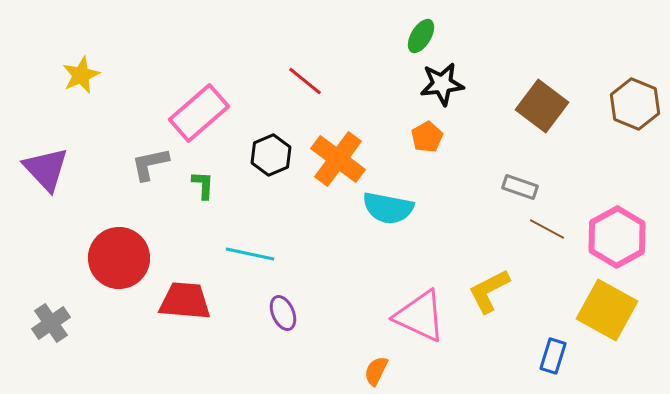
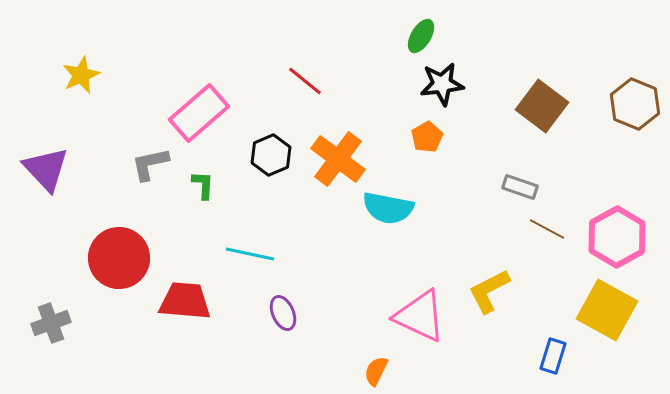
gray cross: rotated 15 degrees clockwise
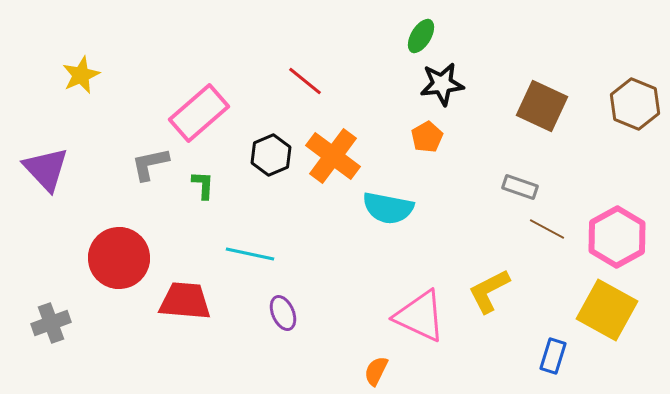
brown square: rotated 12 degrees counterclockwise
orange cross: moved 5 px left, 3 px up
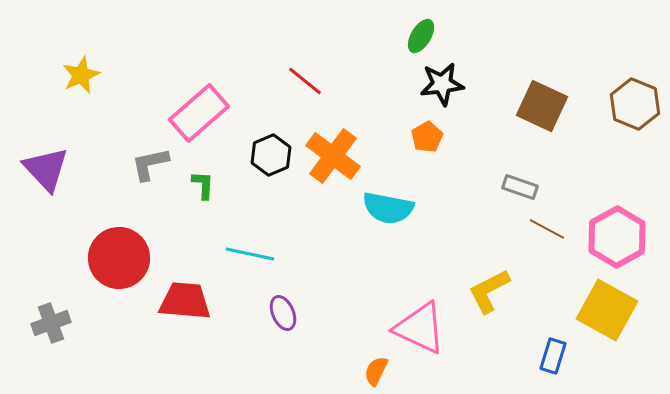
pink triangle: moved 12 px down
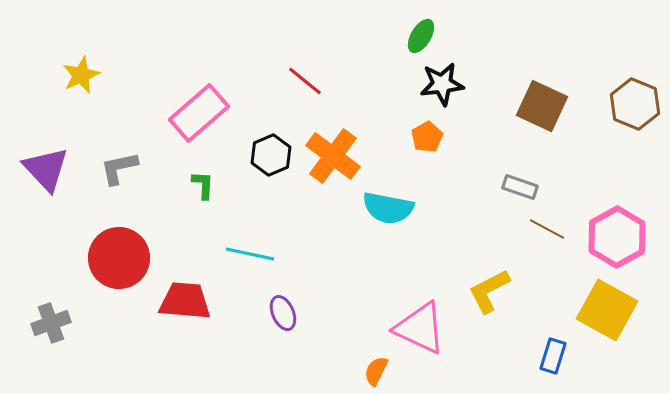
gray L-shape: moved 31 px left, 4 px down
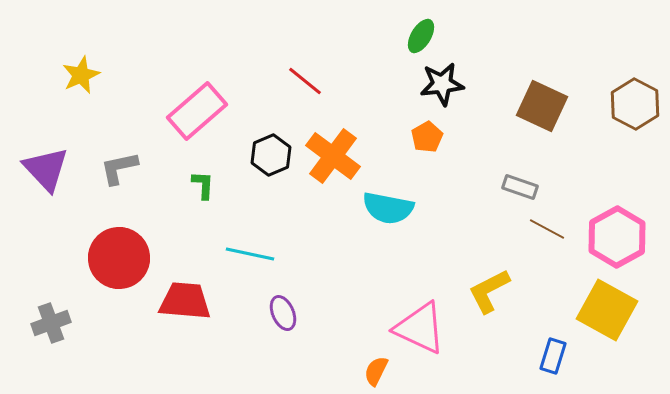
brown hexagon: rotated 6 degrees clockwise
pink rectangle: moved 2 px left, 2 px up
